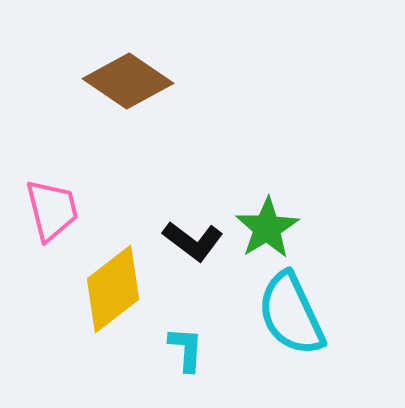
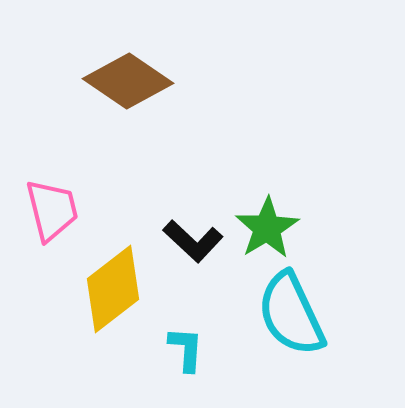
black L-shape: rotated 6 degrees clockwise
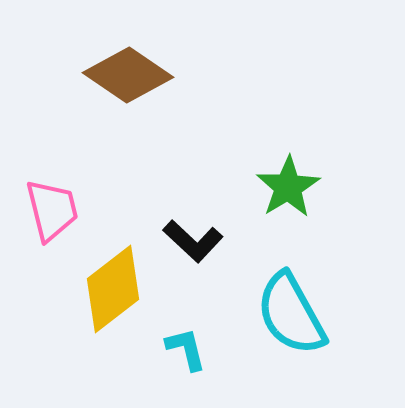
brown diamond: moved 6 px up
green star: moved 21 px right, 41 px up
cyan semicircle: rotated 4 degrees counterclockwise
cyan L-shape: rotated 18 degrees counterclockwise
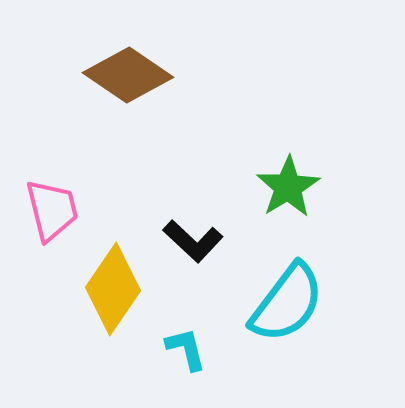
yellow diamond: rotated 18 degrees counterclockwise
cyan semicircle: moved 4 px left, 11 px up; rotated 114 degrees counterclockwise
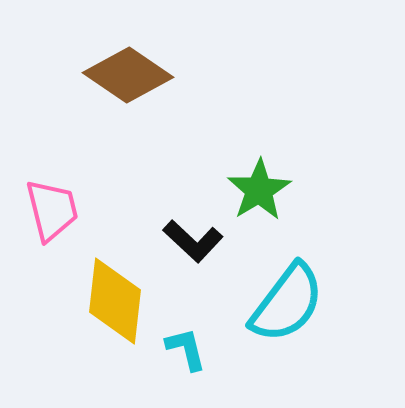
green star: moved 29 px left, 3 px down
yellow diamond: moved 2 px right, 12 px down; rotated 28 degrees counterclockwise
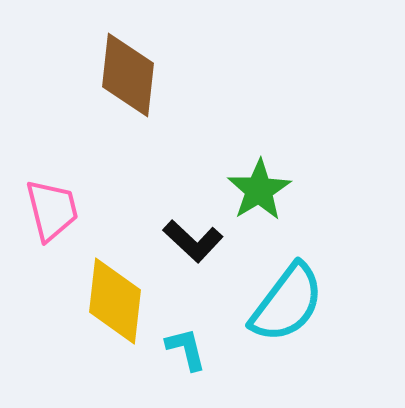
brown diamond: rotated 62 degrees clockwise
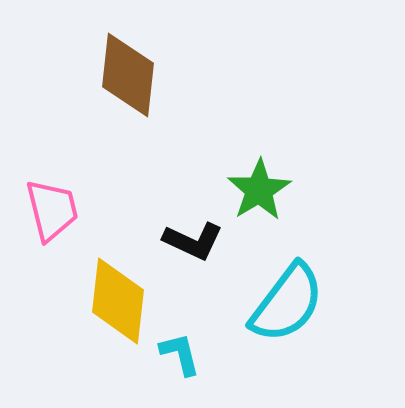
black L-shape: rotated 18 degrees counterclockwise
yellow diamond: moved 3 px right
cyan L-shape: moved 6 px left, 5 px down
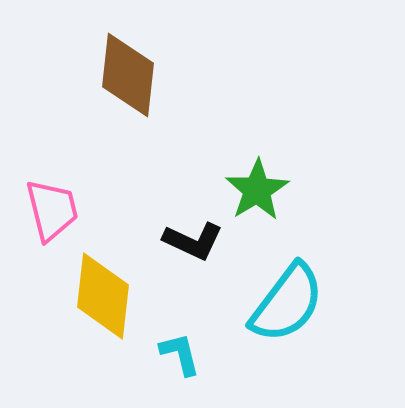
green star: moved 2 px left
yellow diamond: moved 15 px left, 5 px up
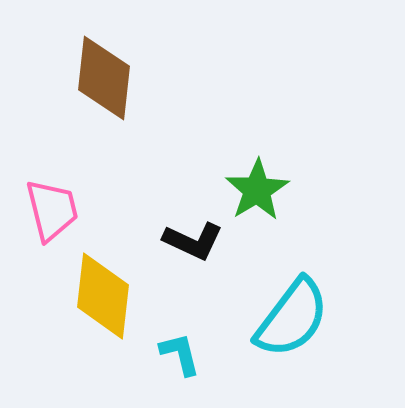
brown diamond: moved 24 px left, 3 px down
cyan semicircle: moved 5 px right, 15 px down
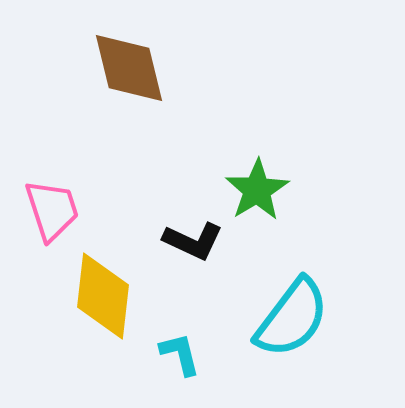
brown diamond: moved 25 px right, 10 px up; rotated 20 degrees counterclockwise
pink trapezoid: rotated 4 degrees counterclockwise
